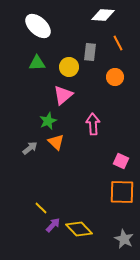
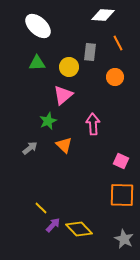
orange triangle: moved 8 px right, 3 px down
orange square: moved 3 px down
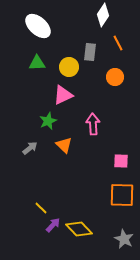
white diamond: rotated 60 degrees counterclockwise
pink triangle: rotated 15 degrees clockwise
pink square: rotated 21 degrees counterclockwise
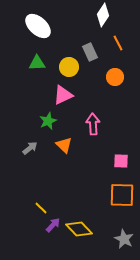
gray rectangle: rotated 30 degrees counterclockwise
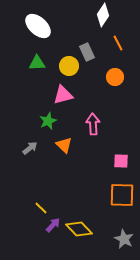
gray rectangle: moved 3 px left
yellow circle: moved 1 px up
pink triangle: rotated 10 degrees clockwise
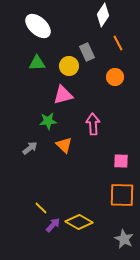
green star: rotated 18 degrees clockwise
yellow diamond: moved 7 px up; rotated 16 degrees counterclockwise
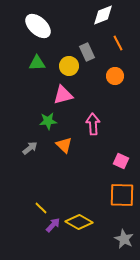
white diamond: rotated 35 degrees clockwise
orange circle: moved 1 px up
pink square: rotated 21 degrees clockwise
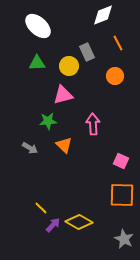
gray arrow: rotated 70 degrees clockwise
